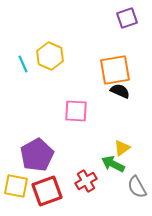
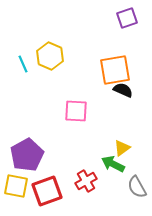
black semicircle: moved 3 px right, 1 px up
purple pentagon: moved 10 px left
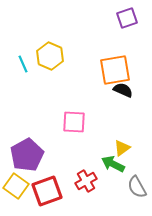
pink square: moved 2 px left, 11 px down
yellow square: rotated 25 degrees clockwise
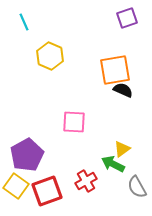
cyan line: moved 1 px right, 42 px up
yellow triangle: moved 1 px down
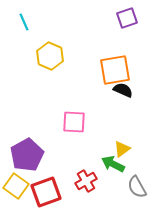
red square: moved 1 px left, 1 px down
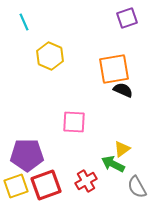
orange square: moved 1 px left, 1 px up
purple pentagon: rotated 28 degrees clockwise
yellow square: rotated 35 degrees clockwise
red square: moved 7 px up
